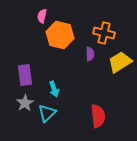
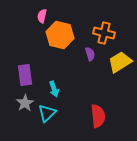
purple semicircle: rotated 16 degrees counterclockwise
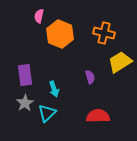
pink semicircle: moved 3 px left
orange hexagon: moved 1 px up; rotated 8 degrees clockwise
purple semicircle: moved 23 px down
red semicircle: rotated 85 degrees counterclockwise
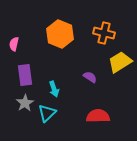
pink semicircle: moved 25 px left, 28 px down
purple semicircle: rotated 40 degrees counterclockwise
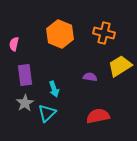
yellow trapezoid: moved 4 px down
purple semicircle: rotated 24 degrees counterclockwise
red semicircle: rotated 10 degrees counterclockwise
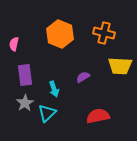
yellow trapezoid: rotated 145 degrees counterclockwise
purple semicircle: moved 7 px left; rotated 40 degrees counterclockwise
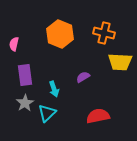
yellow trapezoid: moved 4 px up
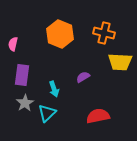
pink semicircle: moved 1 px left
purple rectangle: moved 3 px left; rotated 15 degrees clockwise
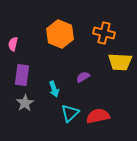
cyan triangle: moved 23 px right
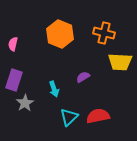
purple rectangle: moved 8 px left, 5 px down; rotated 10 degrees clockwise
cyan triangle: moved 1 px left, 4 px down
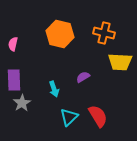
orange hexagon: rotated 8 degrees counterclockwise
purple rectangle: rotated 20 degrees counterclockwise
gray star: moved 3 px left
red semicircle: rotated 70 degrees clockwise
